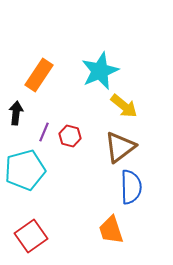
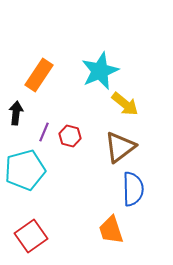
yellow arrow: moved 1 px right, 2 px up
blue semicircle: moved 2 px right, 2 px down
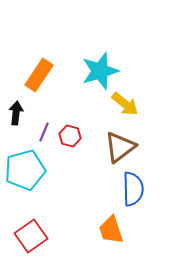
cyan star: rotated 6 degrees clockwise
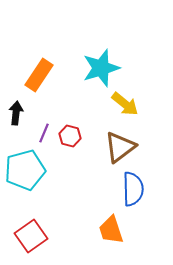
cyan star: moved 1 px right, 3 px up
purple line: moved 1 px down
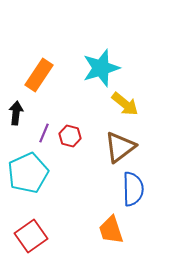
cyan pentagon: moved 3 px right, 3 px down; rotated 9 degrees counterclockwise
